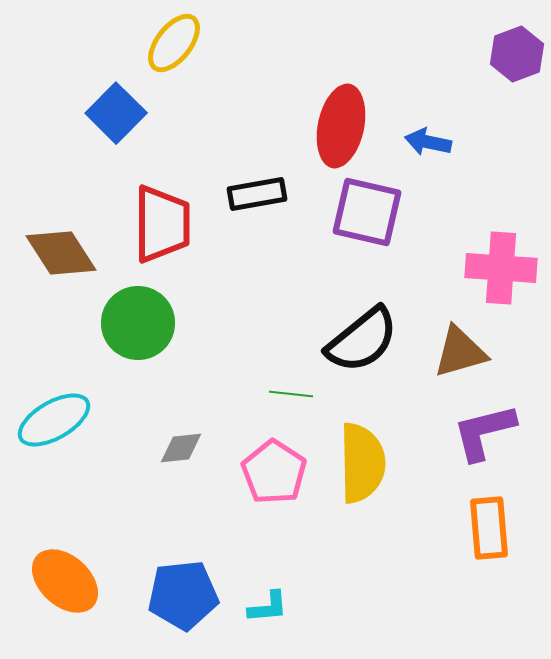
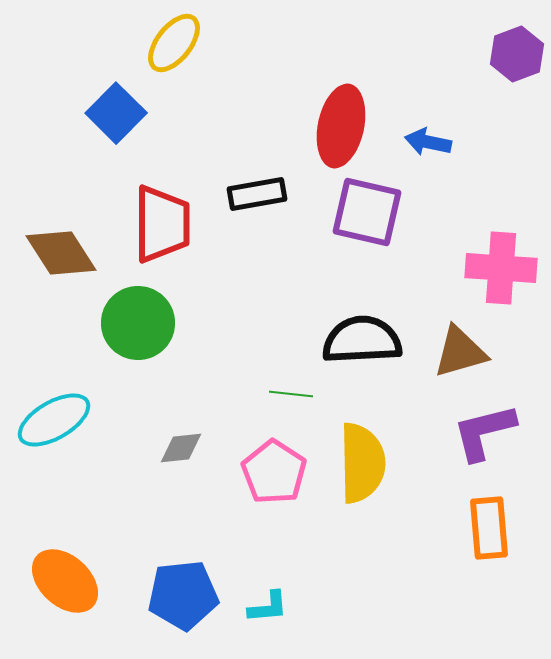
black semicircle: rotated 144 degrees counterclockwise
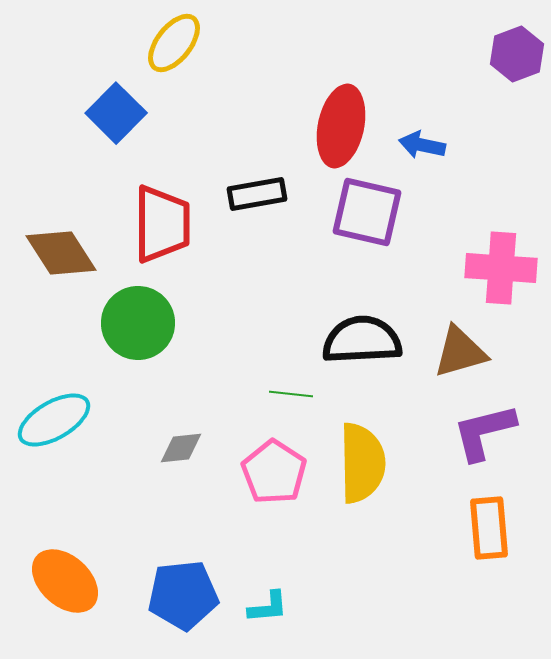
blue arrow: moved 6 px left, 3 px down
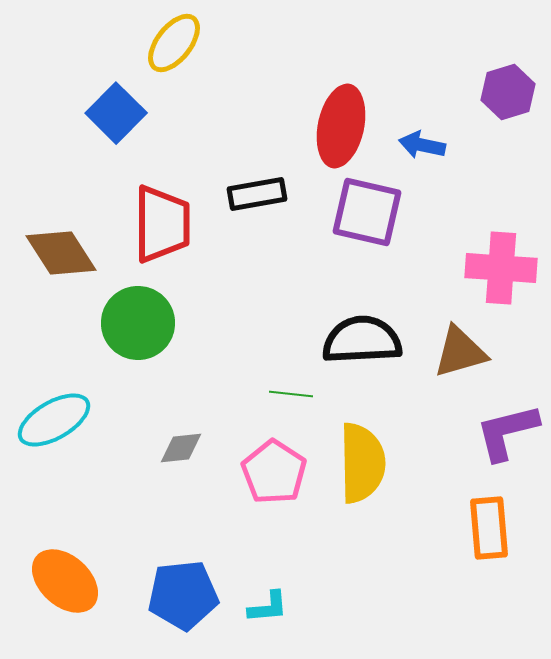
purple hexagon: moved 9 px left, 38 px down; rotated 4 degrees clockwise
purple L-shape: moved 23 px right
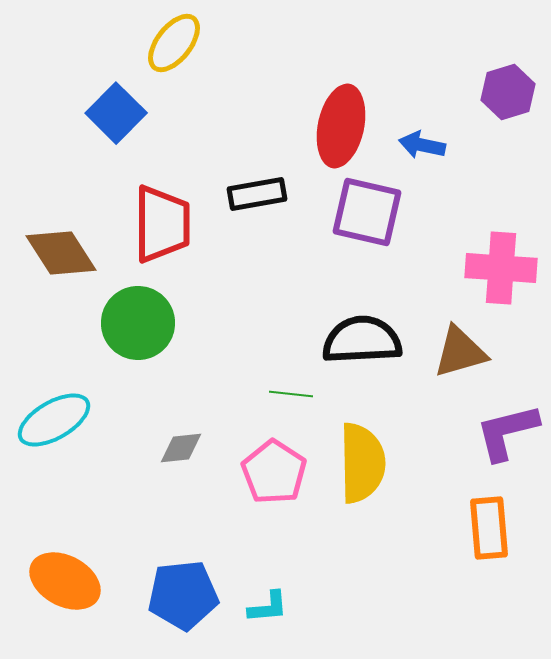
orange ellipse: rotated 14 degrees counterclockwise
